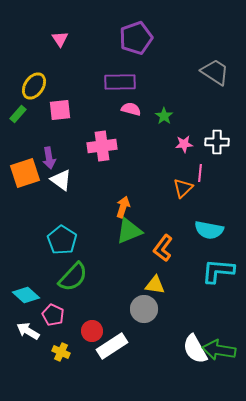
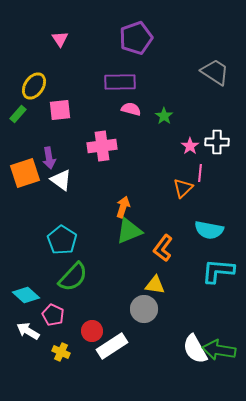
pink star: moved 6 px right, 2 px down; rotated 30 degrees counterclockwise
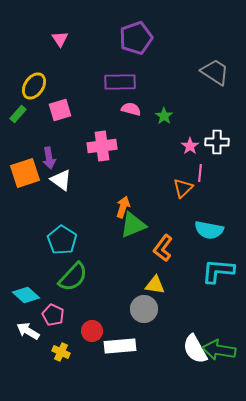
pink square: rotated 10 degrees counterclockwise
green triangle: moved 4 px right, 6 px up
white rectangle: moved 8 px right; rotated 28 degrees clockwise
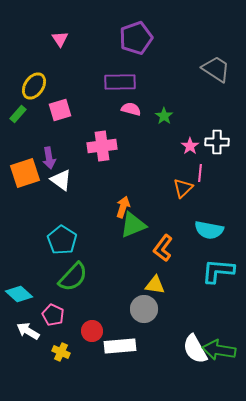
gray trapezoid: moved 1 px right, 3 px up
cyan diamond: moved 7 px left, 1 px up
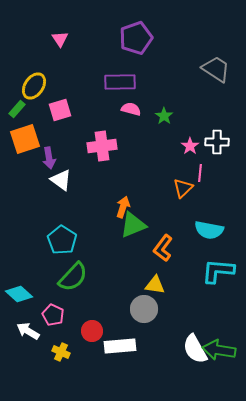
green rectangle: moved 1 px left, 5 px up
orange square: moved 34 px up
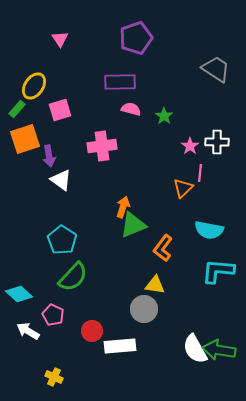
purple arrow: moved 2 px up
yellow cross: moved 7 px left, 25 px down
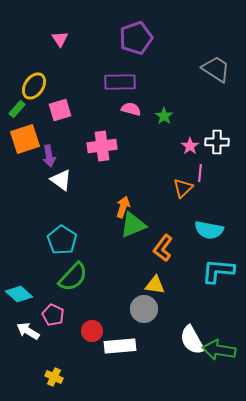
white semicircle: moved 3 px left, 9 px up
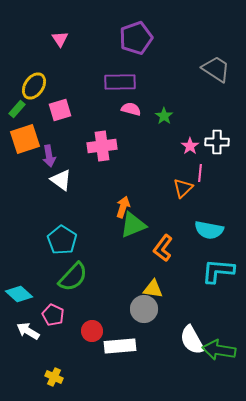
yellow triangle: moved 2 px left, 4 px down
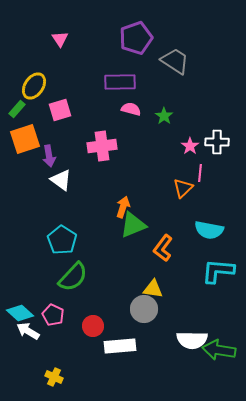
gray trapezoid: moved 41 px left, 8 px up
cyan diamond: moved 1 px right, 19 px down
red circle: moved 1 px right, 5 px up
white semicircle: rotated 60 degrees counterclockwise
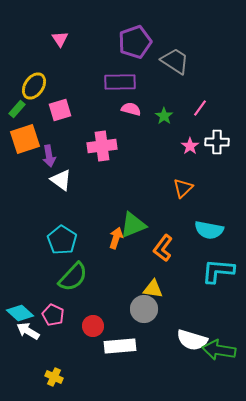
purple pentagon: moved 1 px left, 4 px down
pink line: moved 65 px up; rotated 30 degrees clockwise
orange arrow: moved 7 px left, 31 px down
white semicircle: rotated 16 degrees clockwise
